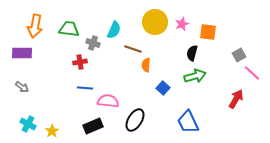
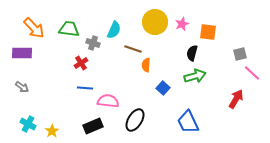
orange arrow: moved 1 px left, 2 px down; rotated 55 degrees counterclockwise
gray square: moved 1 px right, 1 px up; rotated 16 degrees clockwise
red cross: moved 1 px right, 1 px down; rotated 24 degrees counterclockwise
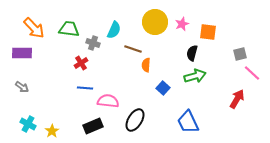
red arrow: moved 1 px right
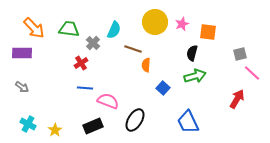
gray cross: rotated 24 degrees clockwise
pink semicircle: rotated 15 degrees clockwise
yellow star: moved 3 px right, 1 px up
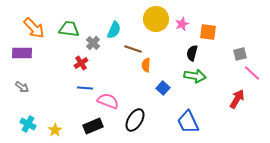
yellow circle: moved 1 px right, 3 px up
green arrow: rotated 25 degrees clockwise
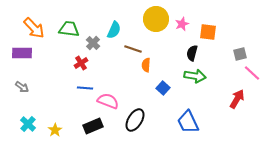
cyan cross: rotated 14 degrees clockwise
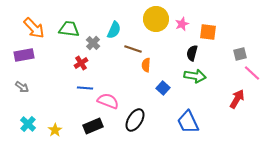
purple rectangle: moved 2 px right, 2 px down; rotated 12 degrees counterclockwise
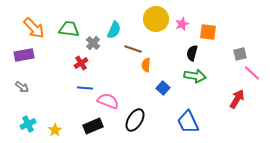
cyan cross: rotated 21 degrees clockwise
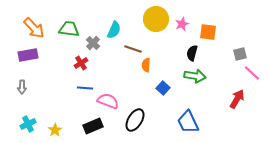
purple rectangle: moved 4 px right
gray arrow: rotated 56 degrees clockwise
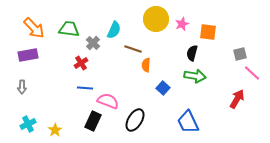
black rectangle: moved 5 px up; rotated 42 degrees counterclockwise
